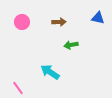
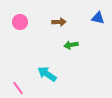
pink circle: moved 2 px left
cyan arrow: moved 3 px left, 2 px down
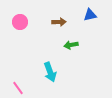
blue triangle: moved 8 px left, 3 px up; rotated 24 degrees counterclockwise
cyan arrow: moved 3 px right, 2 px up; rotated 144 degrees counterclockwise
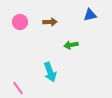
brown arrow: moved 9 px left
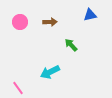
green arrow: rotated 56 degrees clockwise
cyan arrow: rotated 84 degrees clockwise
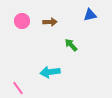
pink circle: moved 2 px right, 1 px up
cyan arrow: rotated 18 degrees clockwise
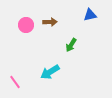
pink circle: moved 4 px right, 4 px down
green arrow: rotated 104 degrees counterclockwise
cyan arrow: rotated 24 degrees counterclockwise
pink line: moved 3 px left, 6 px up
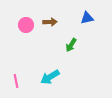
blue triangle: moved 3 px left, 3 px down
cyan arrow: moved 5 px down
pink line: moved 1 px right, 1 px up; rotated 24 degrees clockwise
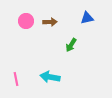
pink circle: moved 4 px up
cyan arrow: rotated 42 degrees clockwise
pink line: moved 2 px up
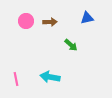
green arrow: rotated 80 degrees counterclockwise
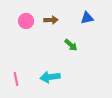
brown arrow: moved 1 px right, 2 px up
cyan arrow: rotated 18 degrees counterclockwise
